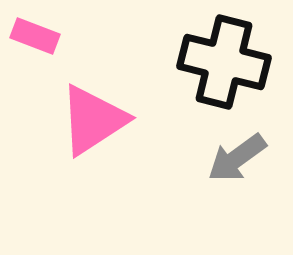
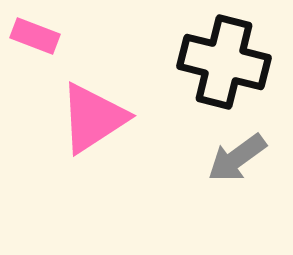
pink triangle: moved 2 px up
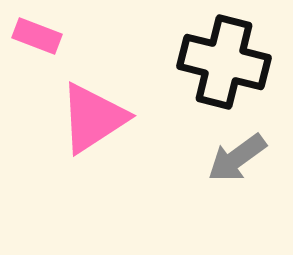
pink rectangle: moved 2 px right
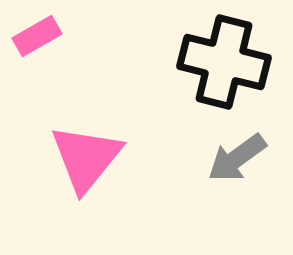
pink rectangle: rotated 51 degrees counterclockwise
pink triangle: moved 7 px left, 40 px down; rotated 18 degrees counterclockwise
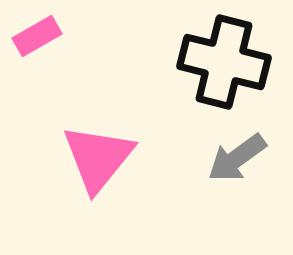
pink triangle: moved 12 px right
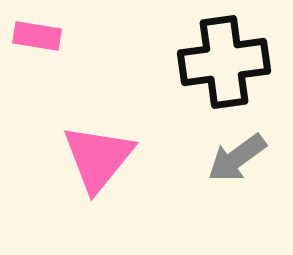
pink rectangle: rotated 39 degrees clockwise
black cross: rotated 22 degrees counterclockwise
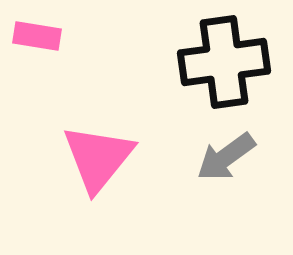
gray arrow: moved 11 px left, 1 px up
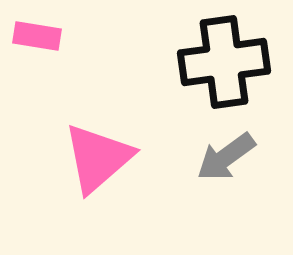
pink triangle: rotated 10 degrees clockwise
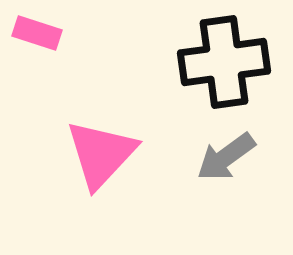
pink rectangle: moved 3 px up; rotated 9 degrees clockwise
pink triangle: moved 3 px right, 4 px up; rotated 6 degrees counterclockwise
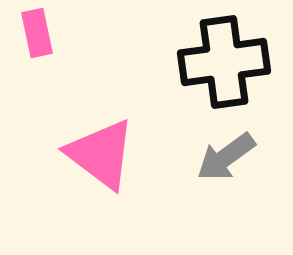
pink rectangle: rotated 60 degrees clockwise
pink triangle: rotated 36 degrees counterclockwise
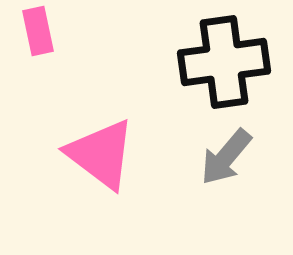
pink rectangle: moved 1 px right, 2 px up
gray arrow: rotated 14 degrees counterclockwise
